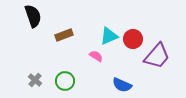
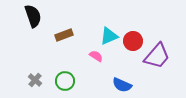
red circle: moved 2 px down
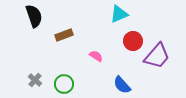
black semicircle: moved 1 px right
cyan triangle: moved 10 px right, 22 px up
green circle: moved 1 px left, 3 px down
blue semicircle: rotated 24 degrees clockwise
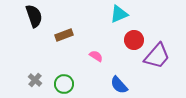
red circle: moved 1 px right, 1 px up
blue semicircle: moved 3 px left
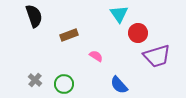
cyan triangle: rotated 42 degrees counterclockwise
brown rectangle: moved 5 px right
red circle: moved 4 px right, 7 px up
purple trapezoid: rotated 32 degrees clockwise
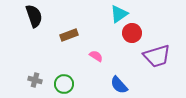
cyan triangle: rotated 30 degrees clockwise
red circle: moved 6 px left
gray cross: rotated 24 degrees counterclockwise
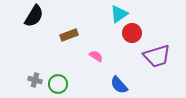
black semicircle: rotated 50 degrees clockwise
green circle: moved 6 px left
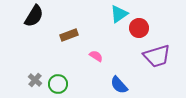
red circle: moved 7 px right, 5 px up
gray cross: rotated 24 degrees clockwise
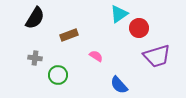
black semicircle: moved 1 px right, 2 px down
gray cross: moved 22 px up; rotated 32 degrees counterclockwise
green circle: moved 9 px up
